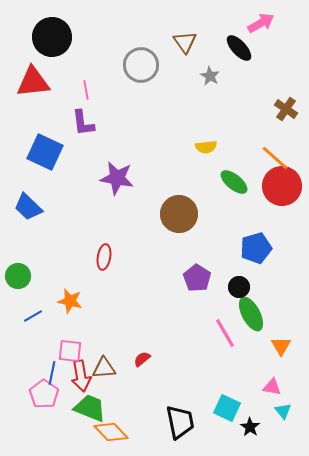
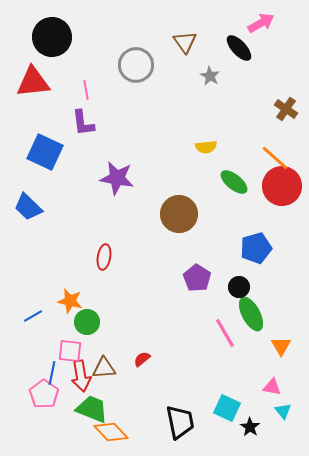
gray circle at (141, 65): moved 5 px left
green circle at (18, 276): moved 69 px right, 46 px down
green trapezoid at (90, 408): moved 2 px right, 1 px down
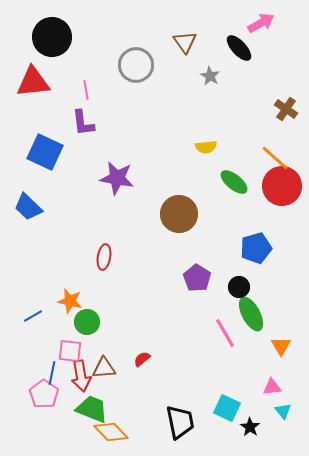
pink triangle at (272, 387): rotated 18 degrees counterclockwise
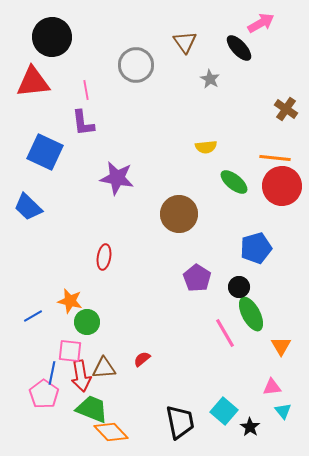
gray star at (210, 76): moved 3 px down
orange line at (275, 158): rotated 36 degrees counterclockwise
cyan square at (227, 408): moved 3 px left, 3 px down; rotated 16 degrees clockwise
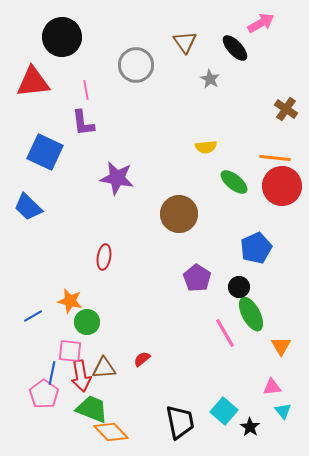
black circle at (52, 37): moved 10 px right
black ellipse at (239, 48): moved 4 px left
blue pentagon at (256, 248): rotated 8 degrees counterclockwise
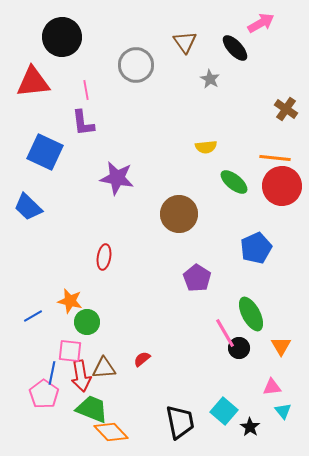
black circle at (239, 287): moved 61 px down
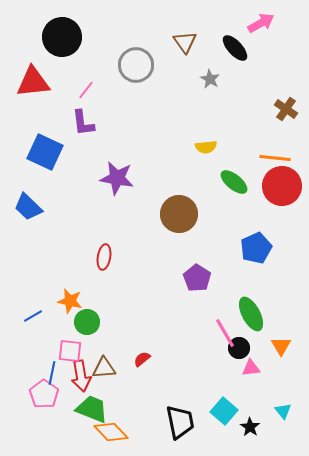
pink line at (86, 90): rotated 48 degrees clockwise
pink triangle at (272, 387): moved 21 px left, 19 px up
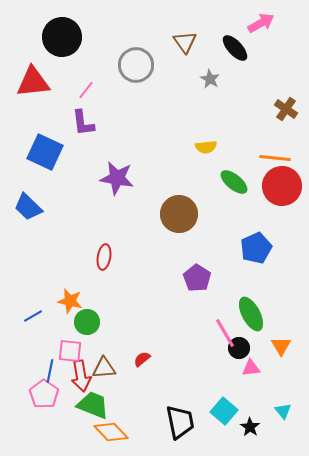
blue line at (52, 373): moved 2 px left, 2 px up
green trapezoid at (92, 409): moved 1 px right, 4 px up
